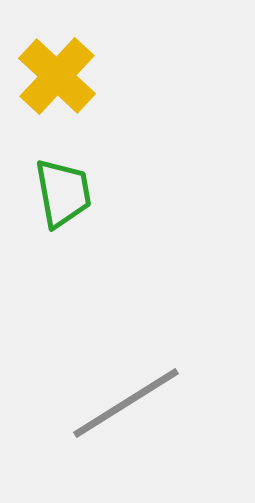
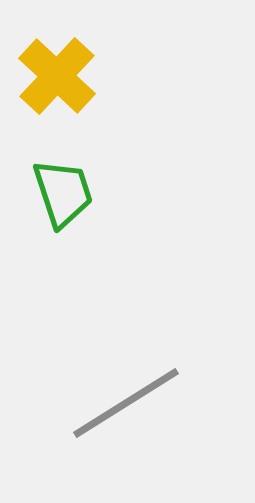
green trapezoid: rotated 8 degrees counterclockwise
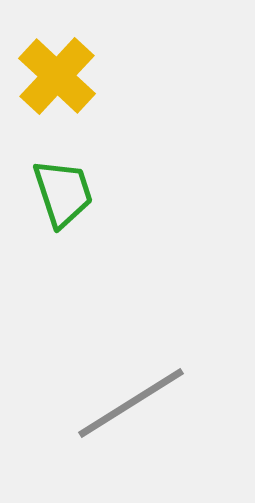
gray line: moved 5 px right
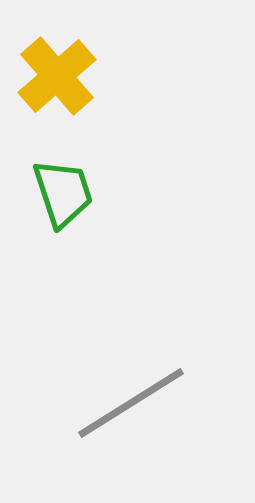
yellow cross: rotated 6 degrees clockwise
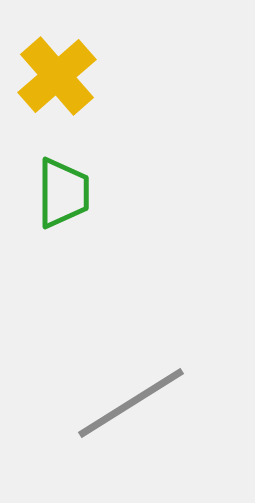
green trapezoid: rotated 18 degrees clockwise
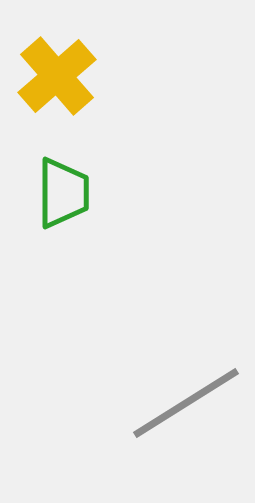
gray line: moved 55 px right
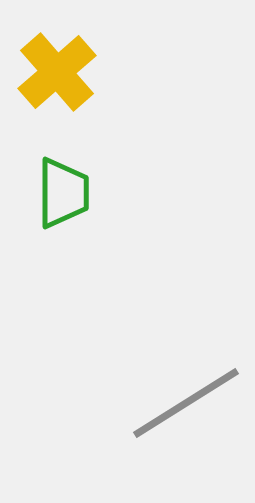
yellow cross: moved 4 px up
